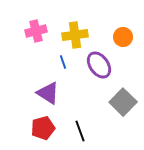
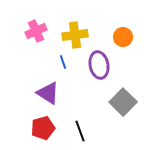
pink cross: rotated 10 degrees counterclockwise
purple ellipse: rotated 24 degrees clockwise
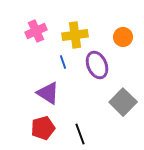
purple ellipse: moved 2 px left; rotated 12 degrees counterclockwise
black line: moved 3 px down
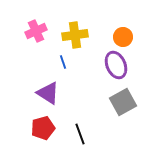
purple ellipse: moved 19 px right
gray square: rotated 16 degrees clockwise
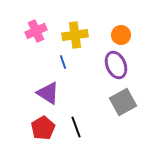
orange circle: moved 2 px left, 2 px up
red pentagon: rotated 15 degrees counterclockwise
black line: moved 4 px left, 7 px up
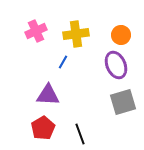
yellow cross: moved 1 px right, 1 px up
blue line: rotated 48 degrees clockwise
purple triangle: moved 2 px down; rotated 30 degrees counterclockwise
gray square: rotated 12 degrees clockwise
black line: moved 4 px right, 7 px down
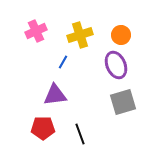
yellow cross: moved 4 px right, 1 px down; rotated 10 degrees counterclockwise
purple triangle: moved 7 px right; rotated 10 degrees counterclockwise
red pentagon: rotated 30 degrees clockwise
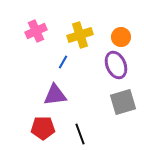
orange circle: moved 2 px down
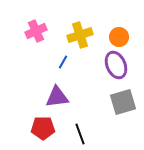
orange circle: moved 2 px left
purple triangle: moved 2 px right, 2 px down
